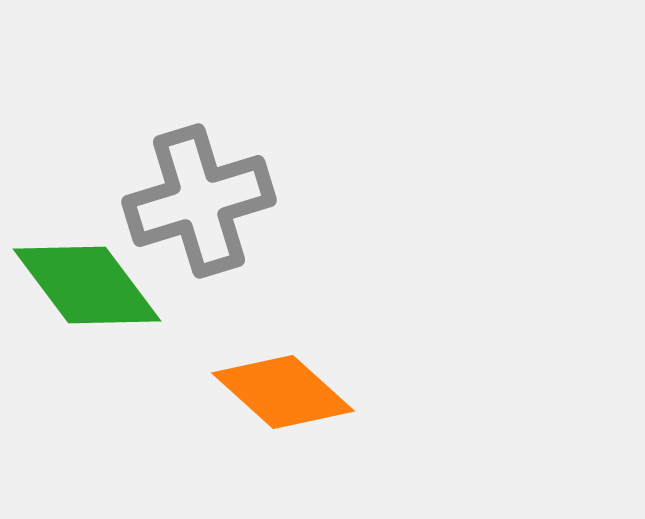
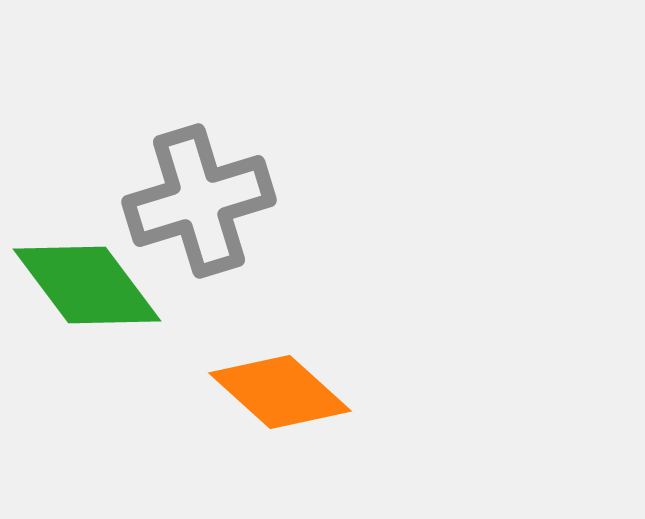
orange diamond: moved 3 px left
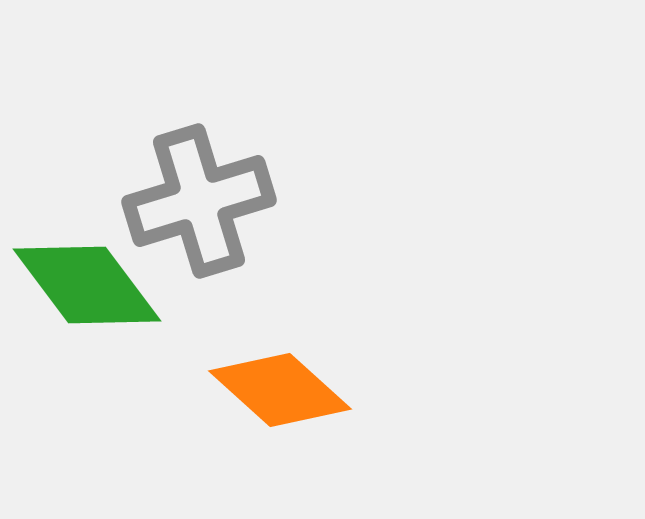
orange diamond: moved 2 px up
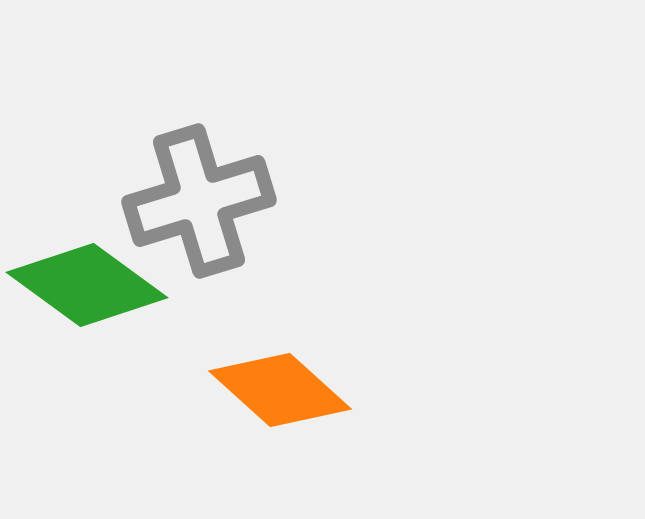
green diamond: rotated 17 degrees counterclockwise
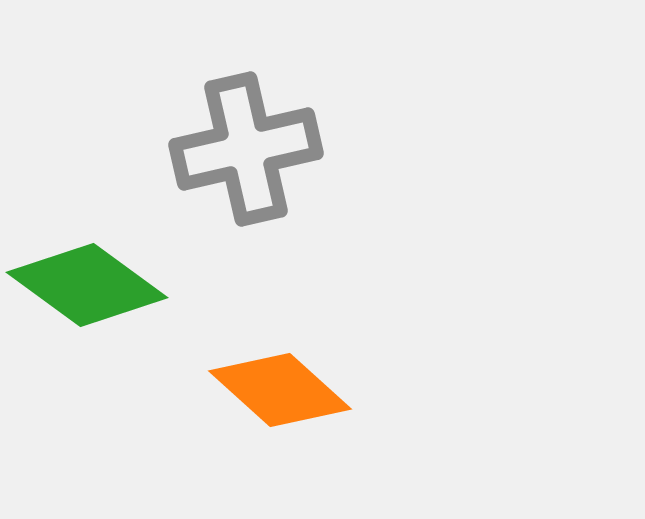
gray cross: moved 47 px right, 52 px up; rotated 4 degrees clockwise
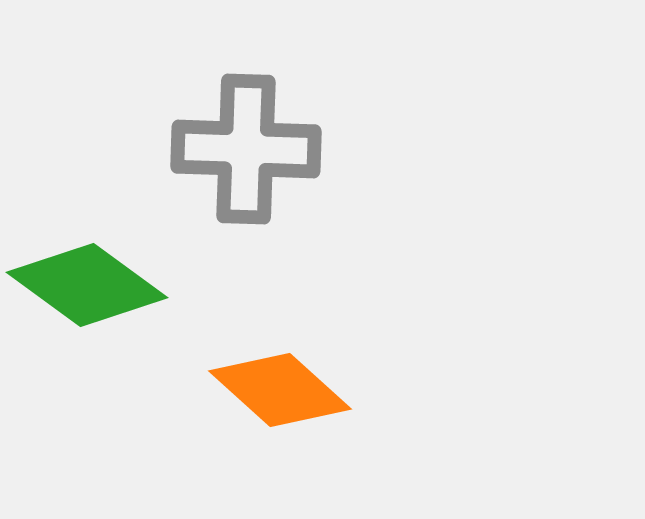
gray cross: rotated 15 degrees clockwise
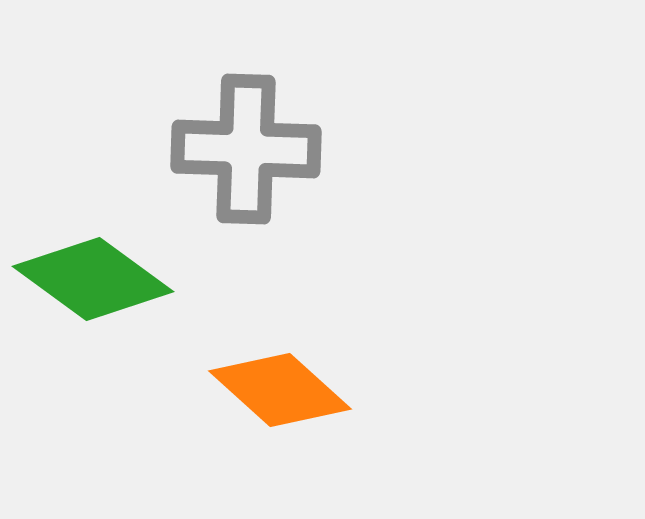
green diamond: moved 6 px right, 6 px up
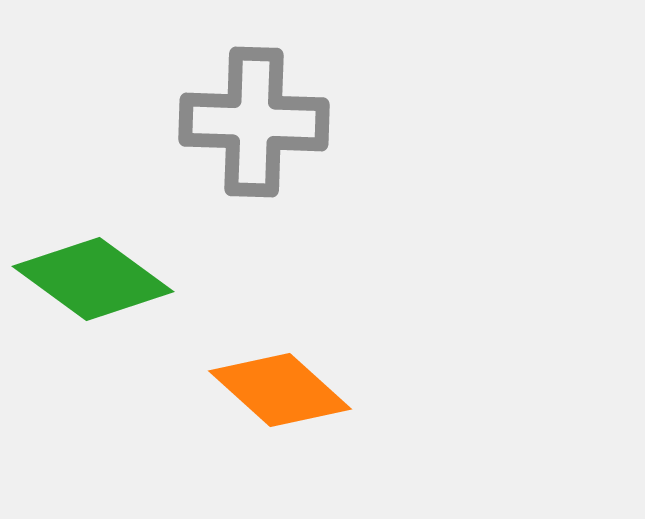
gray cross: moved 8 px right, 27 px up
